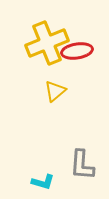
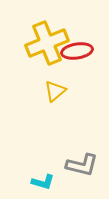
gray L-shape: rotated 80 degrees counterclockwise
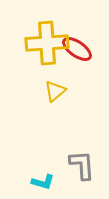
yellow cross: rotated 18 degrees clockwise
red ellipse: moved 2 px up; rotated 44 degrees clockwise
gray L-shape: rotated 108 degrees counterclockwise
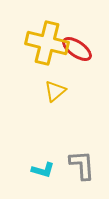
yellow cross: rotated 18 degrees clockwise
cyan L-shape: moved 12 px up
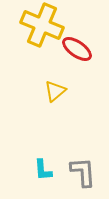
yellow cross: moved 5 px left, 18 px up; rotated 9 degrees clockwise
gray L-shape: moved 1 px right, 7 px down
cyan L-shape: rotated 70 degrees clockwise
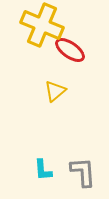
red ellipse: moved 7 px left, 1 px down
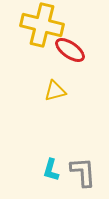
yellow cross: rotated 9 degrees counterclockwise
yellow triangle: rotated 25 degrees clockwise
cyan L-shape: moved 8 px right; rotated 20 degrees clockwise
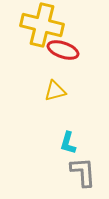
red ellipse: moved 7 px left; rotated 16 degrees counterclockwise
cyan L-shape: moved 17 px right, 27 px up
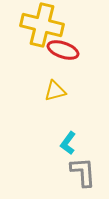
cyan L-shape: rotated 20 degrees clockwise
